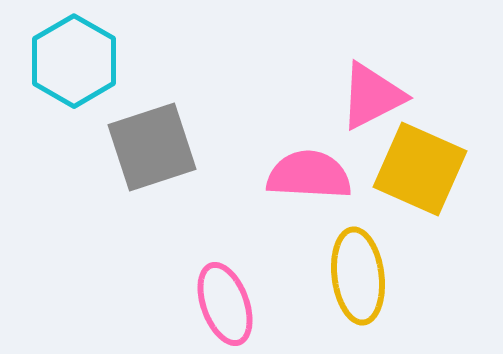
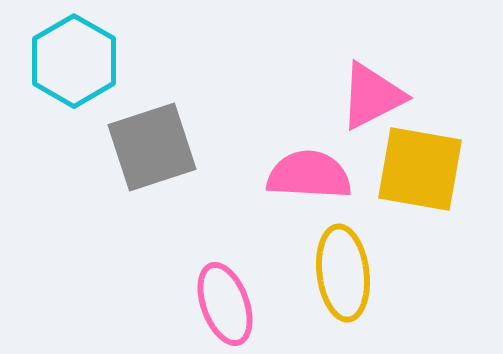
yellow square: rotated 14 degrees counterclockwise
yellow ellipse: moved 15 px left, 3 px up
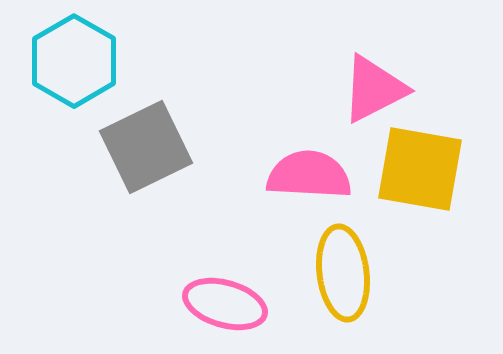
pink triangle: moved 2 px right, 7 px up
gray square: moved 6 px left; rotated 8 degrees counterclockwise
pink ellipse: rotated 54 degrees counterclockwise
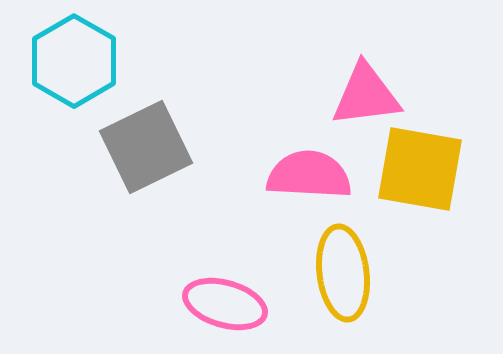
pink triangle: moved 8 px left, 6 px down; rotated 20 degrees clockwise
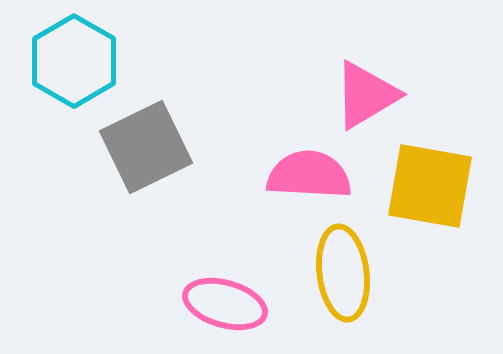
pink triangle: rotated 24 degrees counterclockwise
yellow square: moved 10 px right, 17 px down
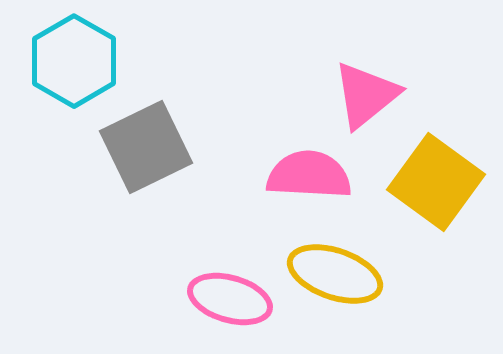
pink triangle: rotated 8 degrees counterclockwise
yellow square: moved 6 px right, 4 px up; rotated 26 degrees clockwise
yellow ellipse: moved 8 px left, 1 px down; rotated 64 degrees counterclockwise
pink ellipse: moved 5 px right, 5 px up
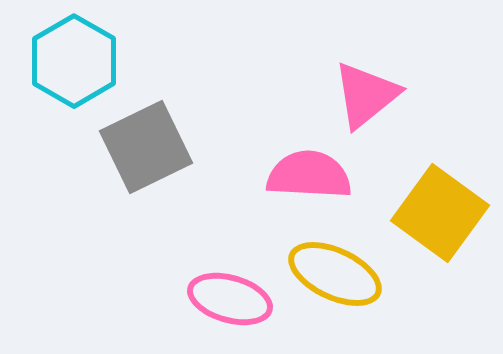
yellow square: moved 4 px right, 31 px down
yellow ellipse: rotated 6 degrees clockwise
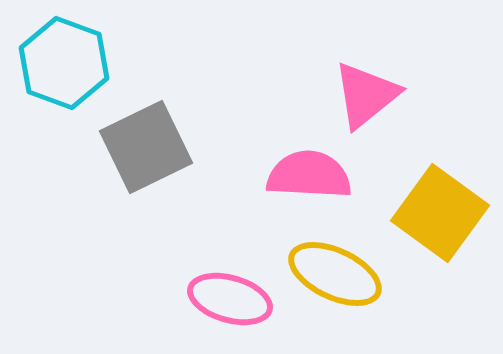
cyan hexagon: moved 10 px left, 2 px down; rotated 10 degrees counterclockwise
